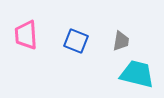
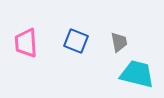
pink trapezoid: moved 8 px down
gray trapezoid: moved 2 px left, 1 px down; rotated 20 degrees counterclockwise
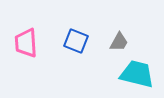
gray trapezoid: rotated 40 degrees clockwise
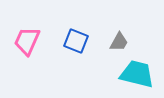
pink trapezoid: moved 1 px right, 2 px up; rotated 28 degrees clockwise
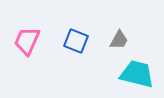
gray trapezoid: moved 2 px up
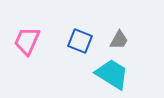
blue square: moved 4 px right
cyan trapezoid: moved 25 px left; rotated 18 degrees clockwise
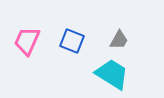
blue square: moved 8 px left
